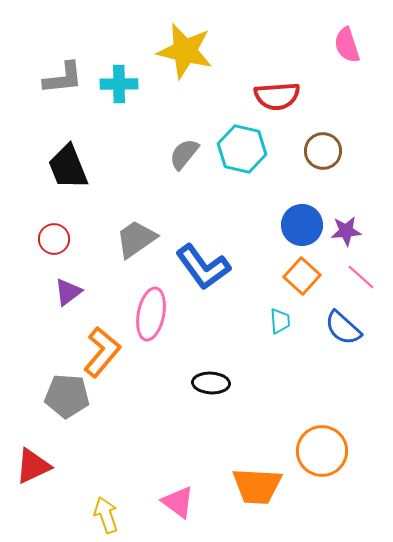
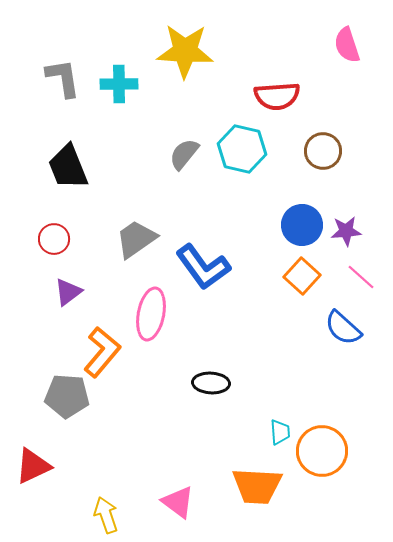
yellow star: rotated 10 degrees counterclockwise
gray L-shape: rotated 93 degrees counterclockwise
cyan trapezoid: moved 111 px down
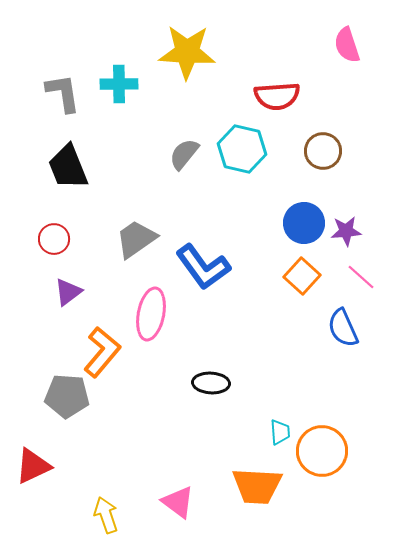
yellow star: moved 2 px right, 1 px down
gray L-shape: moved 15 px down
blue circle: moved 2 px right, 2 px up
blue semicircle: rotated 24 degrees clockwise
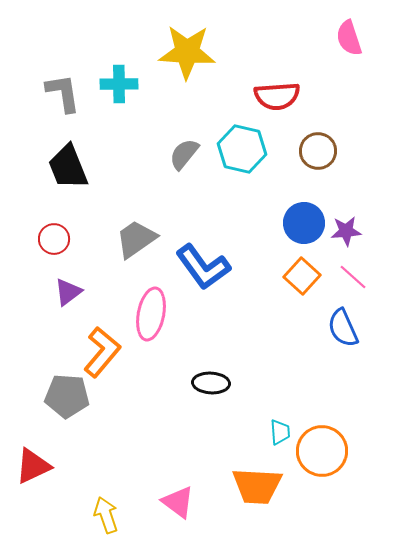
pink semicircle: moved 2 px right, 7 px up
brown circle: moved 5 px left
pink line: moved 8 px left
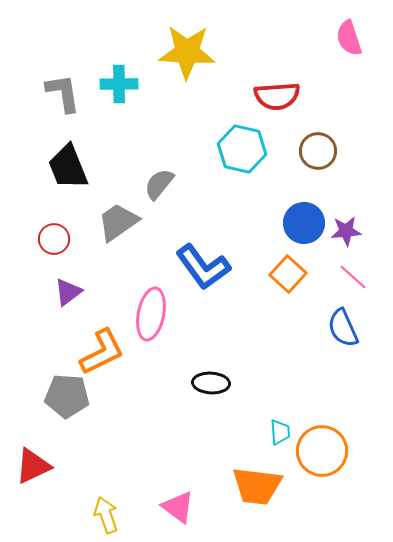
gray semicircle: moved 25 px left, 30 px down
gray trapezoid: moved 18 px left, 17 px up
orange square: moved 14 px left, 2 px up
orange L-shape: rotated 24 degrees clockwise
orange trapezoid: rotated 4 degrees clockwise
pink triangle: moved 5 px down
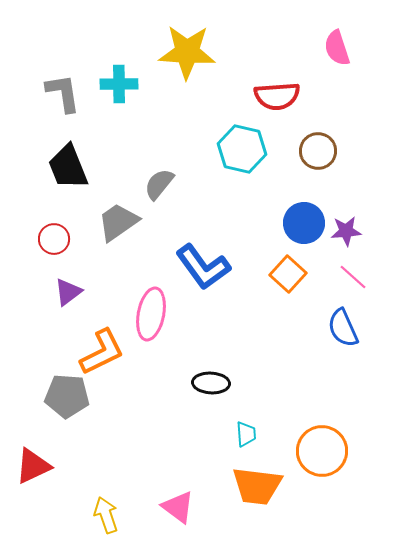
pink semicircle: moved 12 px left, 10 px down
cyan trapezoid: moved 34 px left, 2 px down
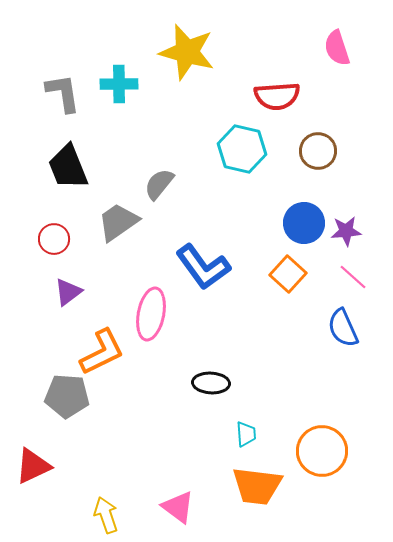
yellow star: rotated 12 degrees clockwise
